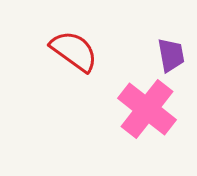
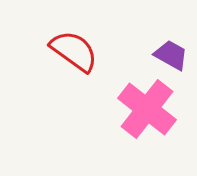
purple trapezoid: rotated 51 degrees counterclockwise
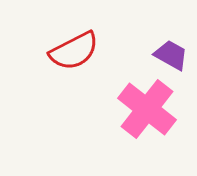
red semicircle: rotated 117 degrees clockwise
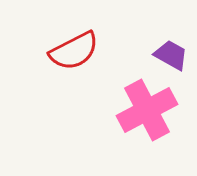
pink cross: moved 1 px down; rotated 24 degrees clockwise
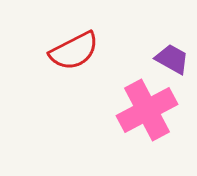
purple trapezoid: moved 1 px right, 4 px down
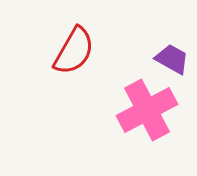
red semicircle: rotated 33 degrees counterclockwise
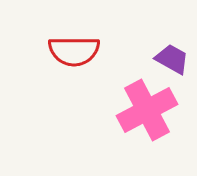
red semicircle: rotated 60 degrees clockwise
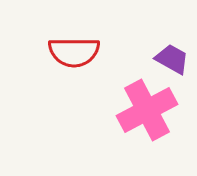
red semicircle: moved 1 px down
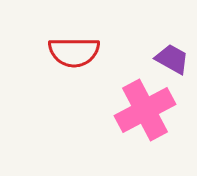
pink cross: moved 2 px left
